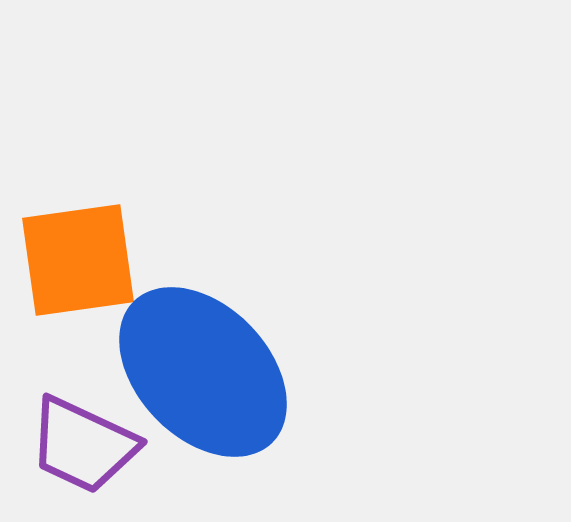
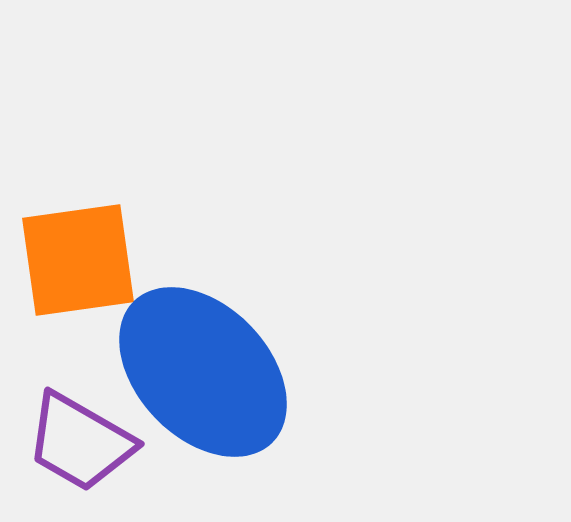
purple trapezoid: moved 3 px left, 3 px up; rotated 5 degrees clockwise
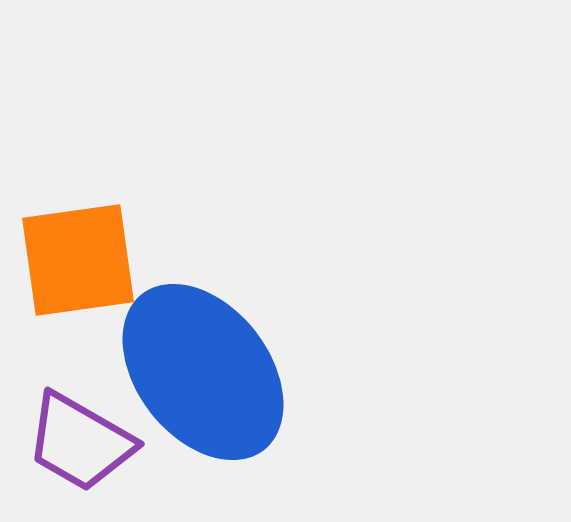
blue ellipse: rotated 6 degrees clockwise
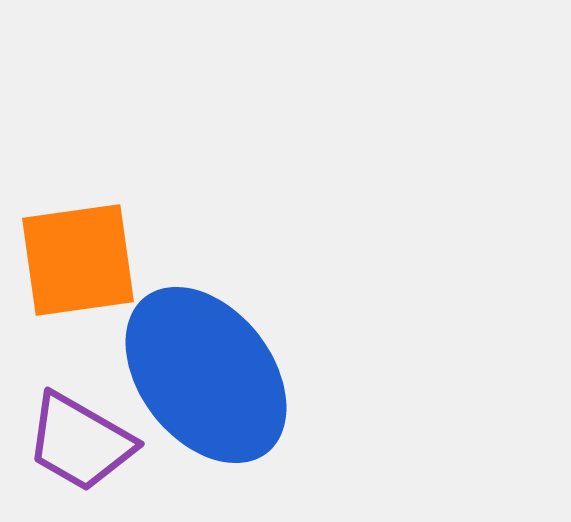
blue ellipse: moved 3 px right, 3 px down
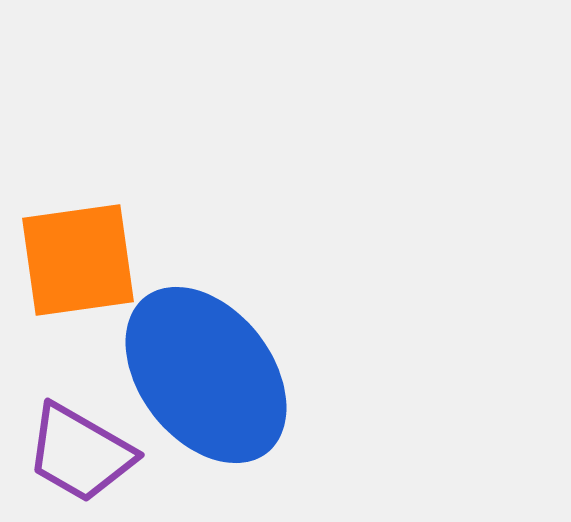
purple trapezoid: moved 11 px down
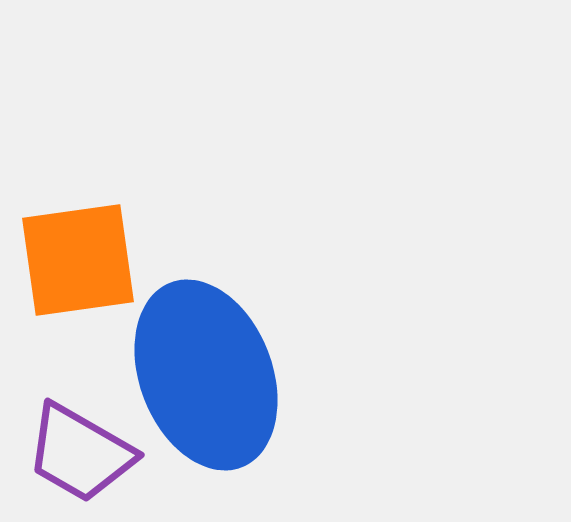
blue ellipse: rotated 17 degrees clockwise
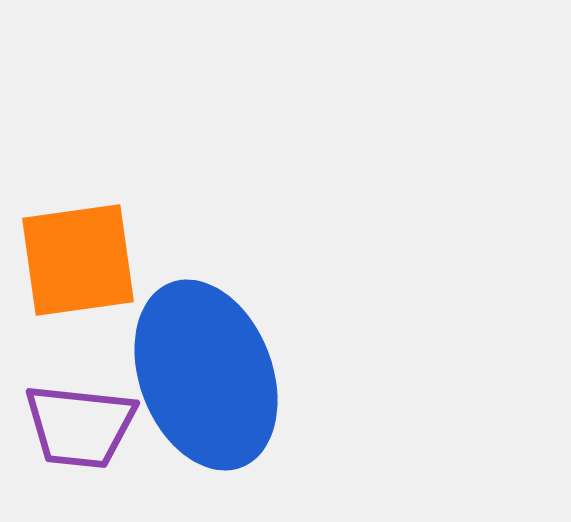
purple trapezoid: moved 27 px up; rotated 24 degrees counterclockwise
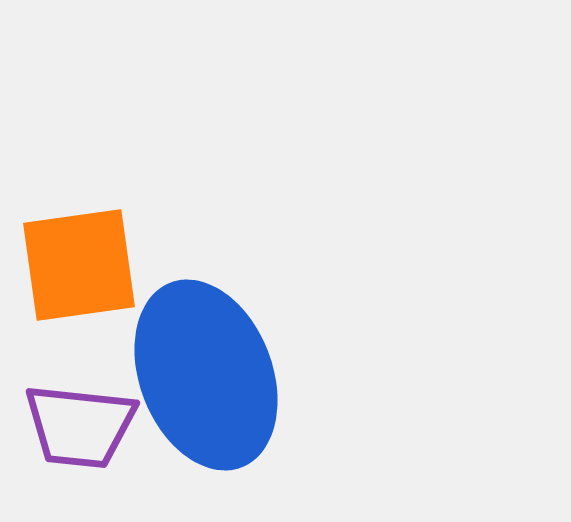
orange square: moved 1 px right, 5 px down
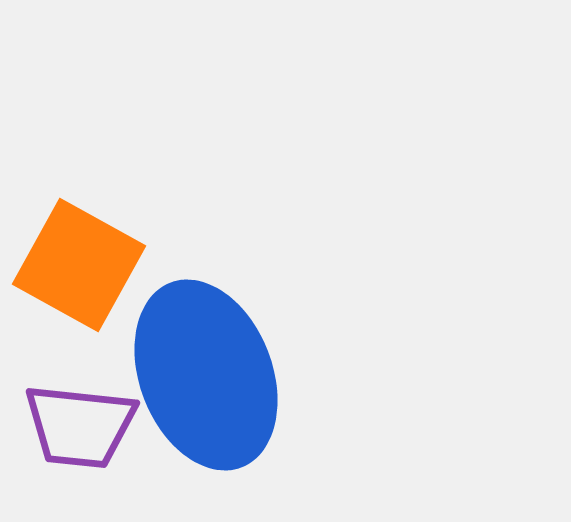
orange square: rotated 37 degrees clockwise
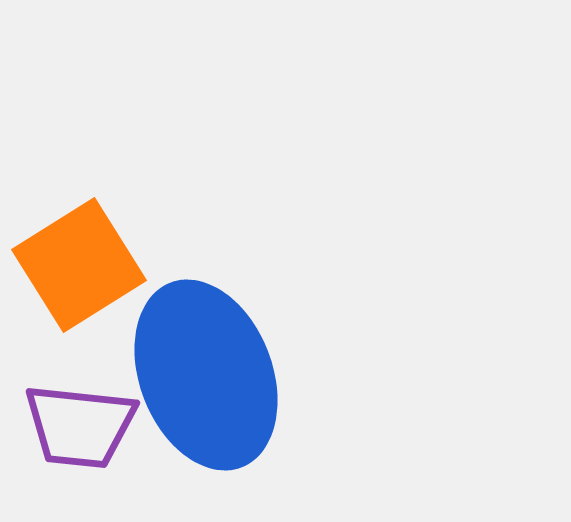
orange square: rotated 29 degrees clockwise
